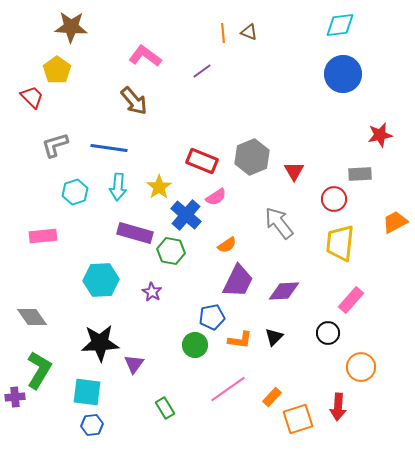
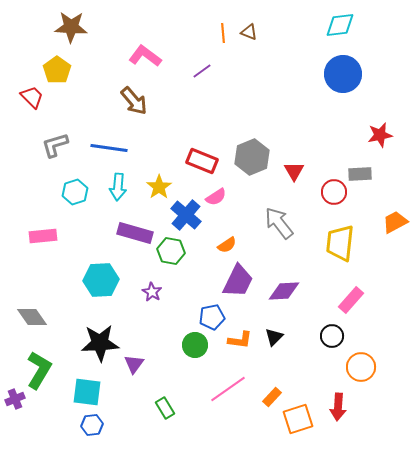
red circle at (334, 199): moved 7 px up
black circle at (328, 333): moved 4 px right, 3 px down
purple cross at (15, 397): moved 2 px down; rotated 18 degrees counterclockwise
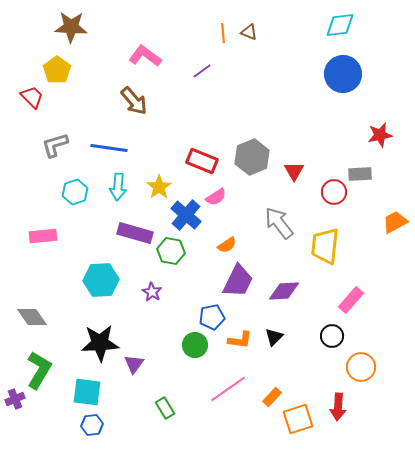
yellow trapezoid at (340, 243): moved 15 px left, 3 px down
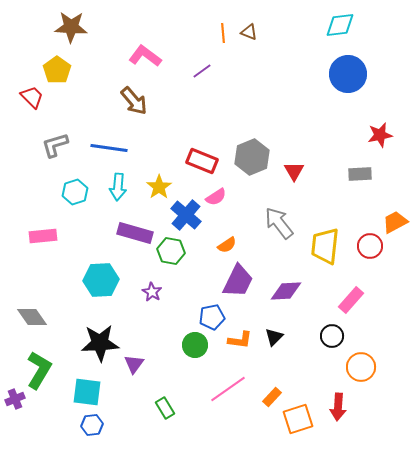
blue circle at (343, 74): moved 5 px right
red circle at (334, 192): moved 36 px right, 54 px down
purple diamond at (284, 291): moved 2 px right
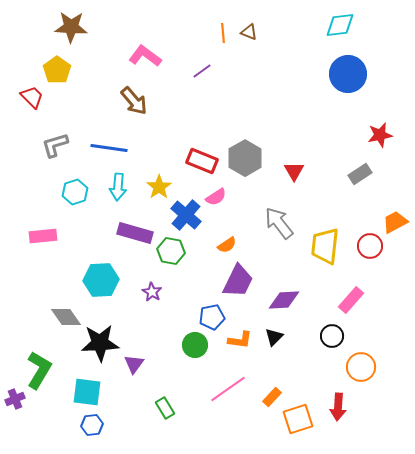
gray hexagon at (252, 157): moved 7 px left, 1 px down; rotated 8 degrees counterclockwise
gray rectangle at (360, 174): rotated 30 degrees counterclockwise
purple diamond at (286, 291): moved 2 px left, 9 px down
gray diamond at (32, 317): moved 34 px right
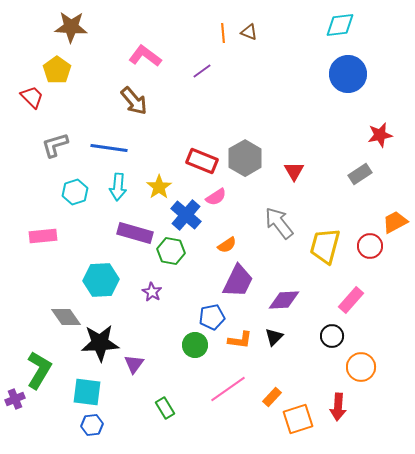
yellow trapezoid at (325, 246): rotated 9 degrees clockwise
